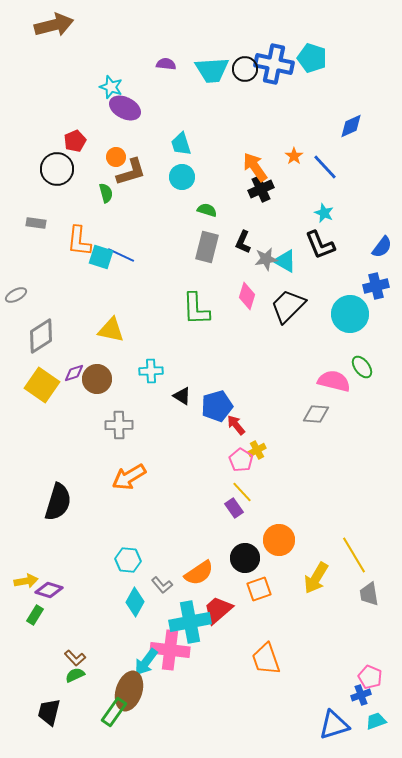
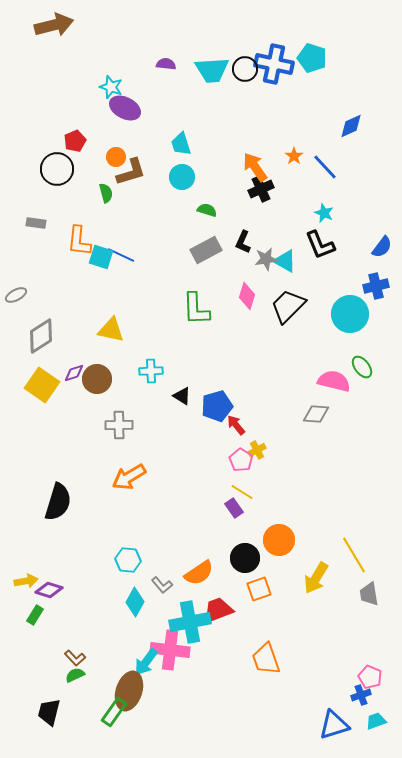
gray rectangle at (207, 247): moved 1 px left, 3 px down; rotated 48 degrees clockwise
yellow line at (242, 492): rotated 15 degrees counterclockwise
red trapezoid at (218, 610): rotated 20 degrees clockwise
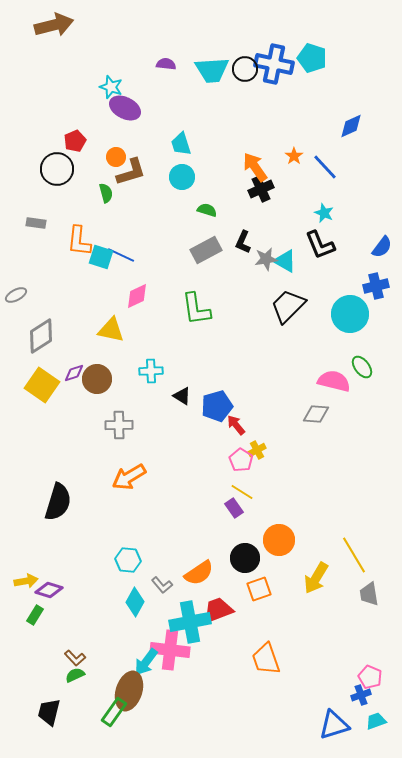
pink diamond at (247, 296): moved 110 px left; rotated 48 degrees clockwise
green L-shape at (196, 309): rotated 6 degrees counterclockwise
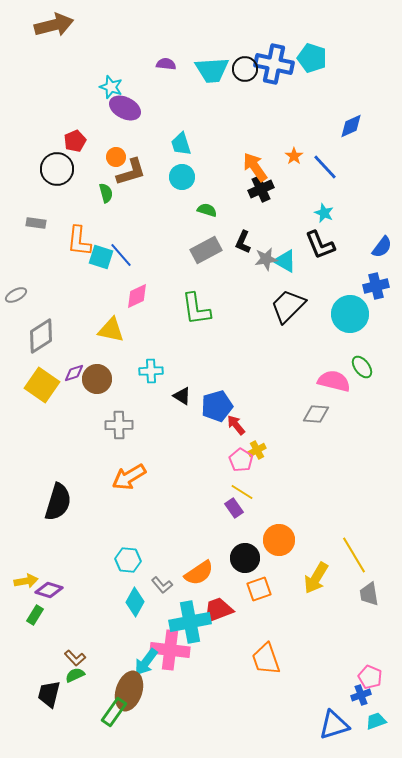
blue line at (121, 255): rotated 24 degrees clockwise
black trapezoid at (49, 712): moved 18 px up
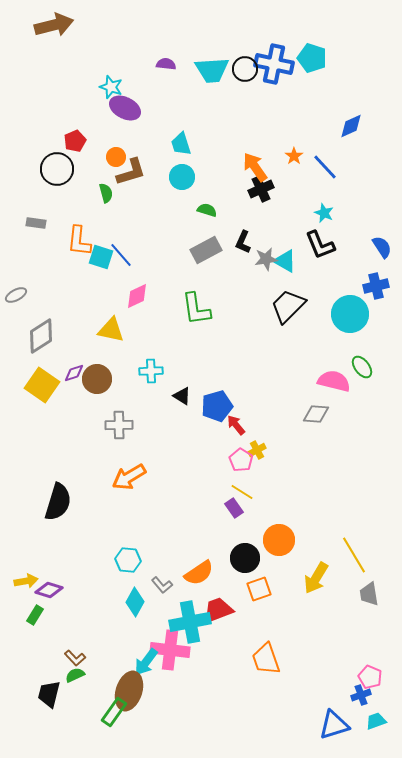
blue semicircle at (382, 247): rotated 70 degrees counterclockwise
